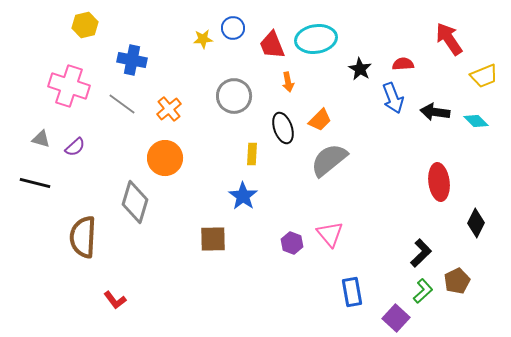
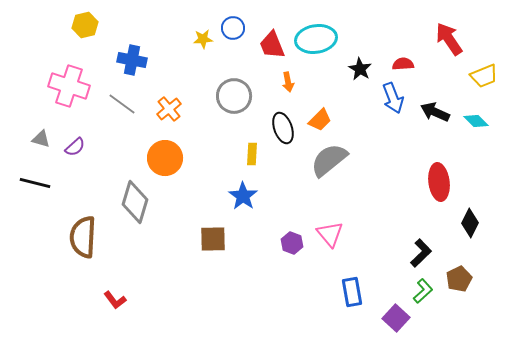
black arrow: rotated 16 degrees clockwise
black diamond: moved 6 px left
brown pentagon: moved 2 px right, 2 px up
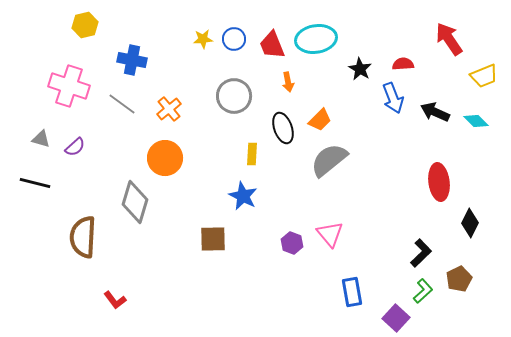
blue circle: moved 1 px right, 11 px down
blue star: rotated 8 degrees counterclockwise
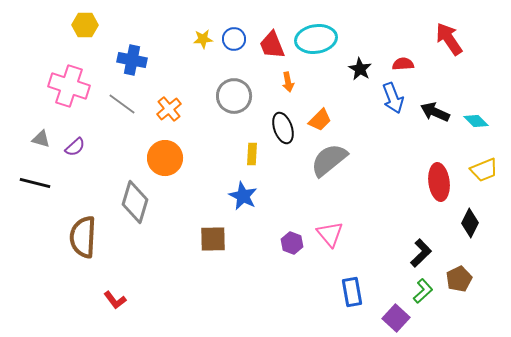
yellow hexagon: rotated 15 degrees clockwise
yellow trapezoid: moved 94 px down
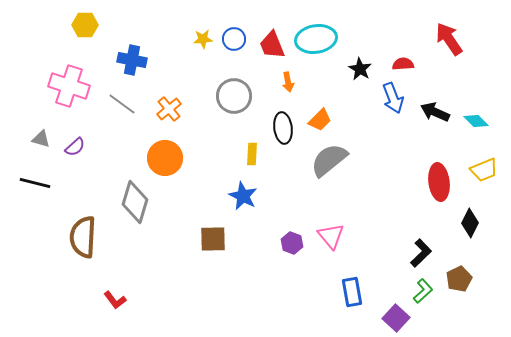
black ellipse: rotated 12 degrees clockwise
pink triangle: moved 1 px right, 2 px down
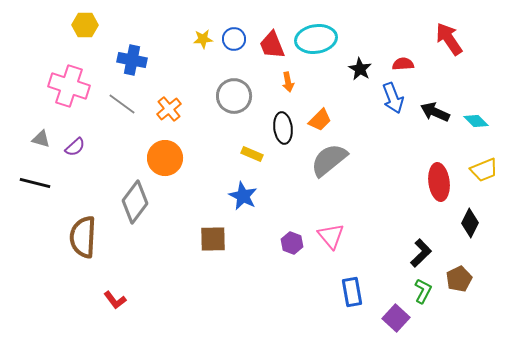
yellow rectangle: rotated 70 degrees counterclockwise
gray diamond: rotated 21 degrees clockwise
green L-shape: rotated 20 degrees counterclockwise
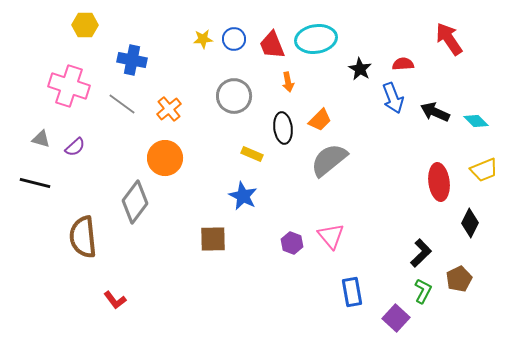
brown semicircle: rotated 9 degrees counterclockwise
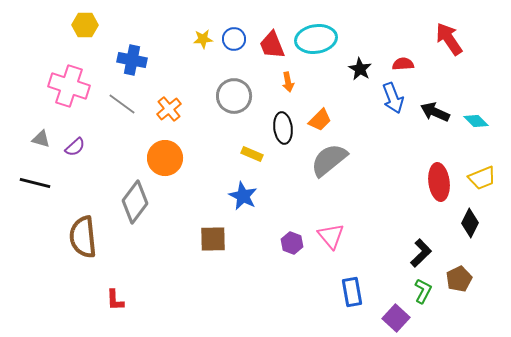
yellow trapezoid: moved 2 px left, 8 px down
red L-shape: rotated 35 degrees clockwise
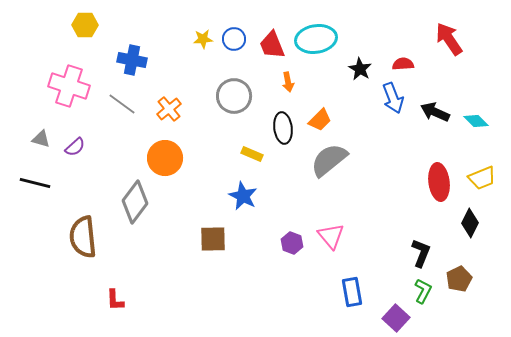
black L-shape: rotated 24 degrees counterclockwise
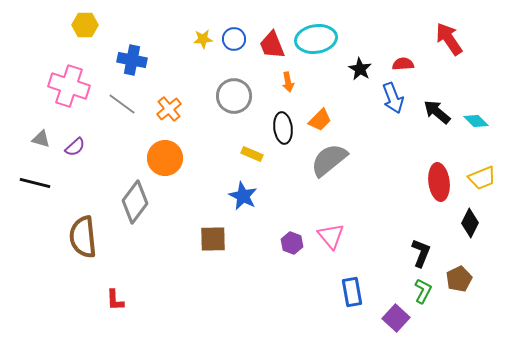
black arrow: moved 2 px right; rotated 16 degrees clockwise
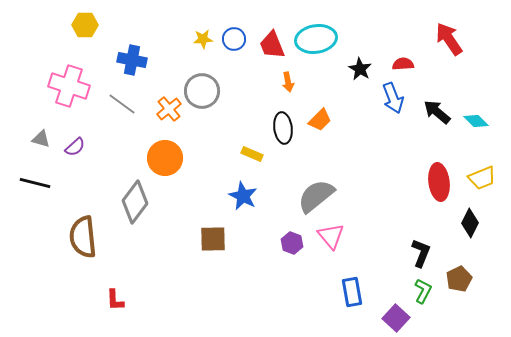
gray circle: moved 32 px left, 5 px up
gray semicircle: moved 13 px left, 36 px down
